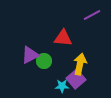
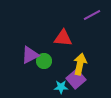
cyan star: moved 1 px left, 1 px down
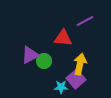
purple line: moved 7 px left, 6 px down
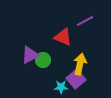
red triangle: moved 1 px up; rotated 18 degrees clockwise
green circle: moved 1 px left, 1 px up
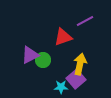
red triangle: rotated 42 degrees counterclockwise
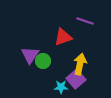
purple line: rotated 48 degrees clockwise
purple triangle: rotated 30 degrees counterclockwise
green circle: moved 1 px down
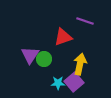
green circle: moved 1 px right, 2 px up
purple square: moved 2 px left, 3 px down
cyan star: moved 3 px left, 4 px up
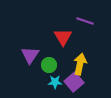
red triangle: rotated 42 degrees counterclockwise
green circle: moved 5 px right, 6 px down
cyan star: moved 3 px left, 1 px up
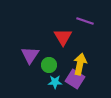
purple square: moved 1 px right, 3 px up; rotated 18 degrees counterclockwise
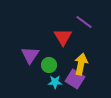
purple line: moved 1 px left, 1 px down; rotated 18 degrees clockwise
yellow arrow: moved 1 px right
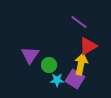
purple line: moved 5 px left
red triangle: moved 25 px right, 9 px down; rotated 30 degrees clockwise
cyan star: moved 2 px right, 2 px up
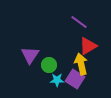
yellow arrow: rotated 25 degrees counterclockwise
